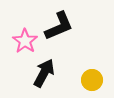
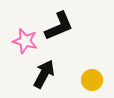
pink star: rotated 20 degrees counterclockwise
black arrow: moved 1 px down
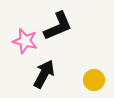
black L-shape: moved 1 px left
yellow circle: moved 2 px right
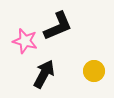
yellow circle: moved 9 px up
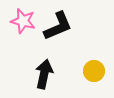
pink star: moved 2 px left, 20 px up
black arrow: rotated 16 degrees counterclockwise
